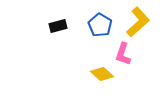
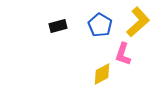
yellow diamond: rotated 70 degrees counterclockwise
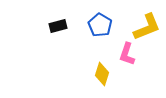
yellow L-shape: moved 9 px right, 5 px down; rotated 20 degrees clockwise
pink L-shape: moved 4 px right
yellow diamond: rotated 45 degrees counterclockwise
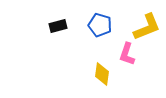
blue pentagon: rotated 15 degrees counterclockwise
yellow diamond: rotated 10 degrees counterclockwise
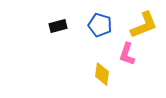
yellow L-shape: moved 3 px left, 2 px up
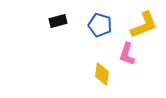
black rectangle: moved 5 px up
